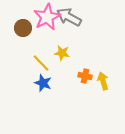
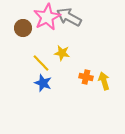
orange cross: moved 1 px right, 1 px down
yellow arrow: moved 1 px right
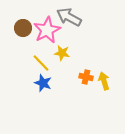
pink star: moved 13 px down
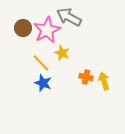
yellow star: rotated 14 degrees clockwise
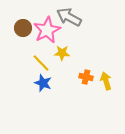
yellow star: rotated 21 degrees counterclockwise
yellow arrow: moved 2 px right
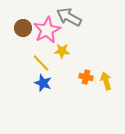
yellow star: moved 2 px up
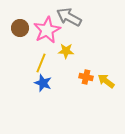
brown circle: moved 3 px left
yellow star: moved 4 px right
yellow line: rotated 66 degrees clockwise
yellow arrow: rotated 36 degrees counterclockwise
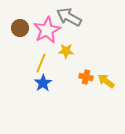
blue star: rotated 18 degrees clockwise
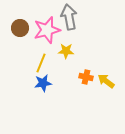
gray arrow: rotated 50 degrees clockwise
pink star: rotated 12 degrees clockwise
blue star: rotated 24 degrees clockwise
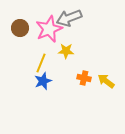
gray arrow: moved 1 px down; rotated 100 degrees counterclockwise
pink star: moved 2 px right, 1 px up; rotated 8 degrees counterclockwise
orange cross: moved 2 px left, 1 px down
blue star: moved 2 px up; rotated 12 degrees counterclockwise
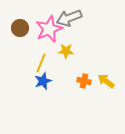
orange cross: moved 3 px down
